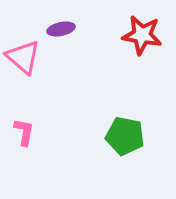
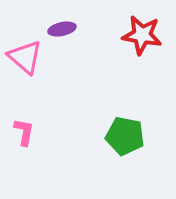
purple ellipse: moved 1 px right
pink triangle: moved 2 px right
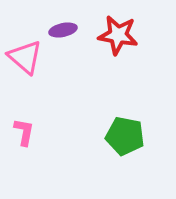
purple ellipse: moved 1 px right, 1 px down
red star: moved 24 px left
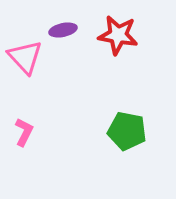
pink triangle: rotated 6 degrees clockwise
pink L-shape: rotated 16 degrees clockwise
green pentagon: moved 2 px right, 5 px up
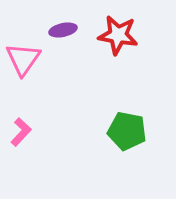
pink triangle: moved 2 px left, 2 px down; rotated 18 degrees clockwise
pink L-shape: moved 3 px left; rotated 16 degrees clockwise
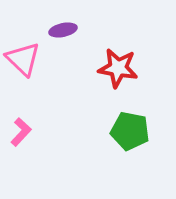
red star: moved 33 px down
pink triangle: rotated 21 degrees counterclockwise
green pentagon: moved 3 px right
